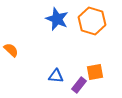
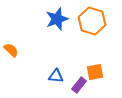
blue star: rotated 30 degrees clockwise
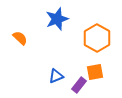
orange hexagon: moved 5 px right, 17 px down; rotated 12 degrees clockwise
orange semicircle: moved 9 px right, 12 px up
blue triangle: rotated 28 degrees counterclockwise
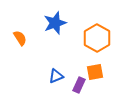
blue star: moved 2 px left, 4 px down
orange semicircle: rotated 14 degrees clockwise
purple rectangle: rotated 14 degrees counterclockwise
